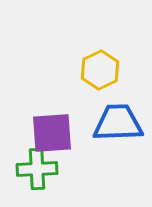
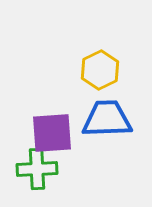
blue trapezoid: moved 11 px left, 4 px up
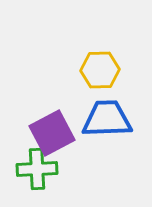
yellow hexagon: rotated 24 degrees clockwise
purple square: rotated 24 degrees counterclockwise
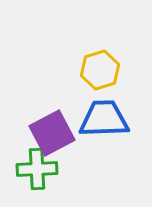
yellow hexagon: rotated 15 degrees counterclockwise
blue trapezoid: moved 3 px left
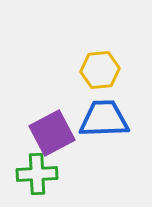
yellow hexagon: rotated 12 degrees clockwise
green cross: moved 5 px down
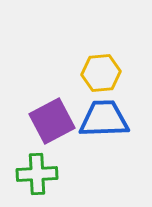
yellow hexagon: moved 1 px right, 3 px down
purple square: moved 12 px up
